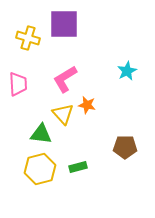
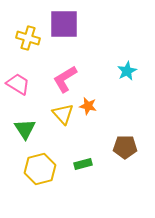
pink trapezoid: rotated 55 degrees counterclockwise
orange star: moved 1 px right, 1 px down
green triangle: moved 16 px left, 5 px up; rotated 50 degrees clockwise
green rectangle: moved 5 px right, 3 px up
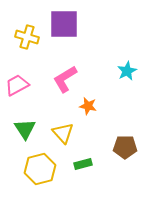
yellow cross: moved 1 px left, 1 px up
pink trapezoid: moved 1 px left, 1 px down; rotated 60 degrees counterclockwise
yellow triangle: moved 19 px down
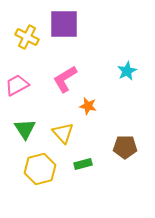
yellow cross: rotated 10 degrees clockwise
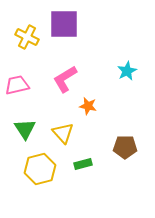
pink trapezoid: rotated 15 degrees clockwise
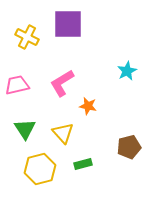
purple square: moved 4 px right
pink L-shape: moved 3 px left, 4 px down
brown pentagon: moved 4 px right; rotated 15 degrees counterclockwise
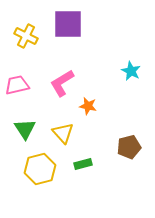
yellow cross: moved 1 px left, 1 px up
cyan star: moved 4 px right; rotated 18 degrees counterclockwise
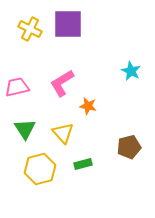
yellow cross: moved 4 px right, 7 px up
pink trapezoid: moved 2 px down
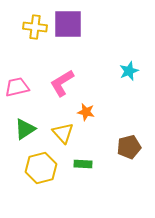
yellow cross: moved 5 px right, 2 px up; rotated 20 degrees counterclockwise
cyan star: moved 2 px left; rotated 24 degrees clockwise
orange star: moved 2 px left, 6 px down
green triangle: rotated 30 degrees clockwise
green rectangle: rotated 18 degrees clockwise
yellow hexagon: moved 1 px right, 1 px up
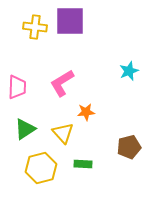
purple square: moved 2 px right, 3 px up
pink trapezoid: rotated 105 degrees clockwise
orange star: rotated 18 degrees counterclockwise
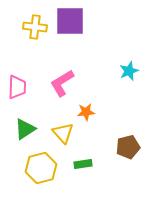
brown pentagon: moved 1 px left
green rectangle: rotated 12 degrees counterclockwise
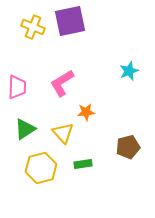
purple square: rotated 12 degrees counterclockwise
yellow cross: moved 2 px left; rotated 15 degrees clockwise
